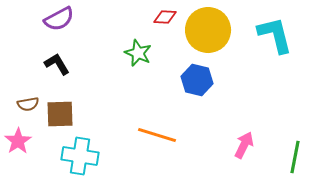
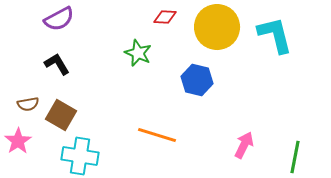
yellow circle: moved 9 px right, 3 px up
brown square: moved 1 px right, 1 px down; rotated 32 degrees clockwise
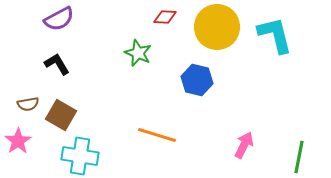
green line: moved 4 px right
